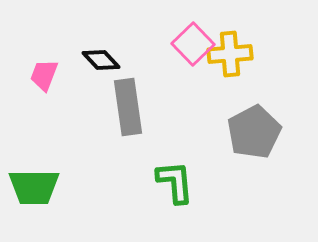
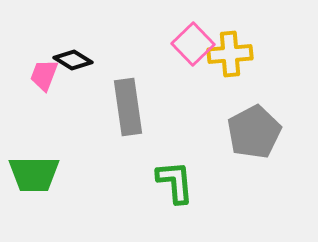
black diamond: moved 28 px left; rotated 15 degrees counterclockwise
green trapezoid: moved 13 px up
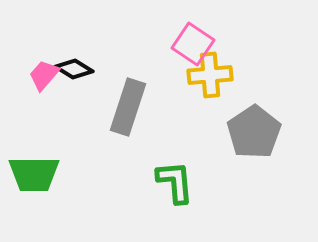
pink square: rotated 12 degrees counterclockwise
yellow cross: moved 20 px left, 21 px down
black diamond: moved 1 px right, 9 px down
pink trapezoid: rotated 20 degrees clockwise
gray rectangle: rotated 26 degrees clockwise
gray pentagon: rotated 6 degrees counterclockwise
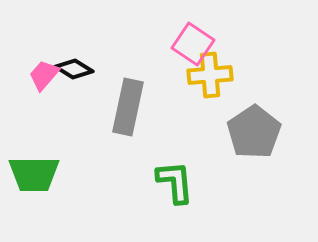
gray rectangle: rotated 6 degrees counterclockwise
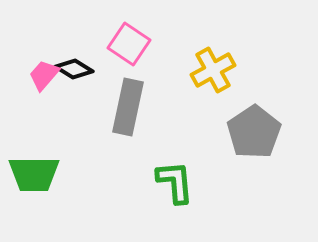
pink square: moved 64 px left
yellow cross: moved 3 px right, 5 px up; rotated 24 degrees counterclockwise
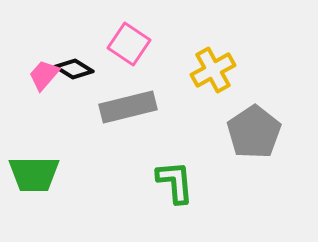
gray rectangle: rotated 64 degrees clockwise
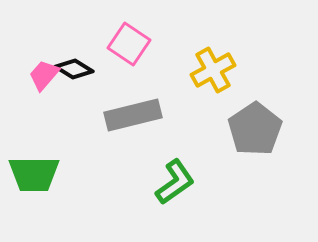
gray rectangle: moved 5 px right, 8 px down
gray pentagon: moved 1 px right, 3 px up
green L-shape: rotated 60 degrees clockwise
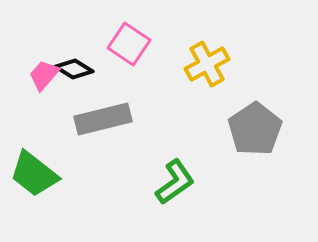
yellow cross: moved 6 px left, 6 px up
gray rectangle: moved 30 px left, 4 px down
green trapezoid: rotated 38 degrees clockwise
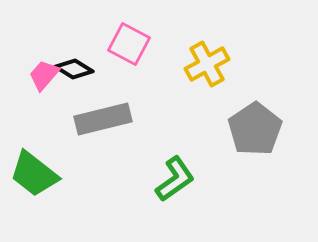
pink square: rotated 6 degrees counterclockwise
green L-shape: moved 3 px up
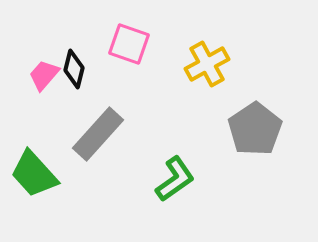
pink square: rotated 9 degrees counterclockwise
black diamond: rotated 72 degrees clockwise
gray rectangle: moved 5 px left, 15 px down; rotated 34 degrees counterclockwise
green trapezoid: rotated 10 degrees clockwise
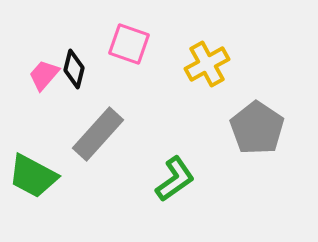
gray pentagon: moved 2 px right, 1 px up; rotated 4 degrees counterclockwise
green trapezoid: moved 1 px left, 2 px down; rotated 20 degrees counterclockwise
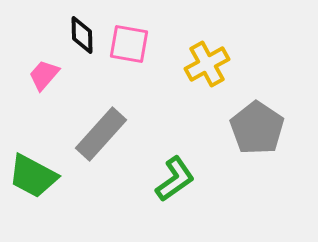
pink square: rotated 9 degrees counterclockwise
black diamond: moved 8 px right, 34 px up; rotated 15 degrees counterclockwise
gray rectangle: moved 3 px right
